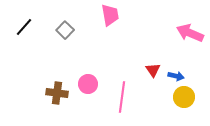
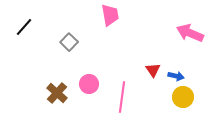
gray square: moved 4 px right, 12 px down
pink circle: moved 1 px right
brown cross: rotated 35 degrees clockwise
yellow circle: moved 1 px left
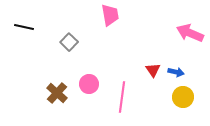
black line: rotated 60 degrees clockwise
blue arrow: moved 4 px up
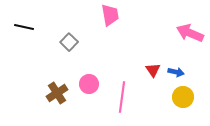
brown cross: rotated 15 degrees clockwise
